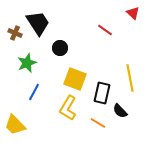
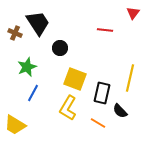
red triangle: rotated 24 degrees clockwise
red line: rotated 28 degrees counterclockwise
green star: moved 4 px down
yellow line: rotated 24 degrees clockwise
blue line: moved 1 px left, 1 px down
yellow trapezoid: rotated 15 degrees counterclockwise
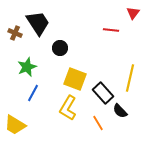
red line: moved 6 px right
black rectangle: moved 1 px right; rotated 55 degrees counterclockwise
orange line: rotated 28 degrees clockwise
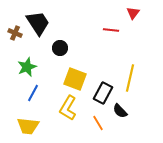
black rectangle: rotated 70 degrees clockwise
yellow trapezoid: moved 13 px right, 1 px down; rotated 25 degrees counterclockwise
